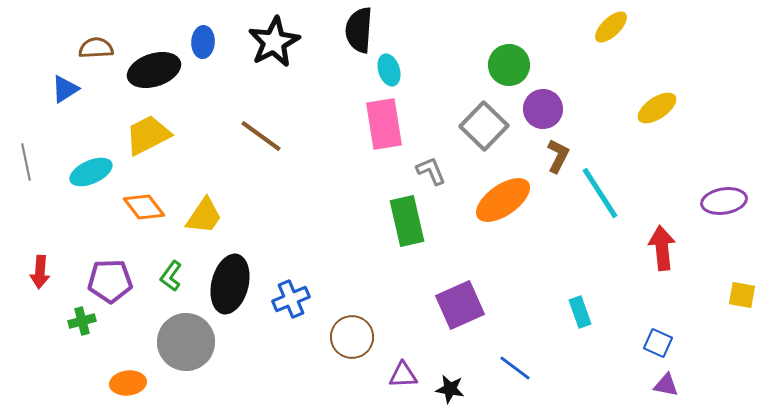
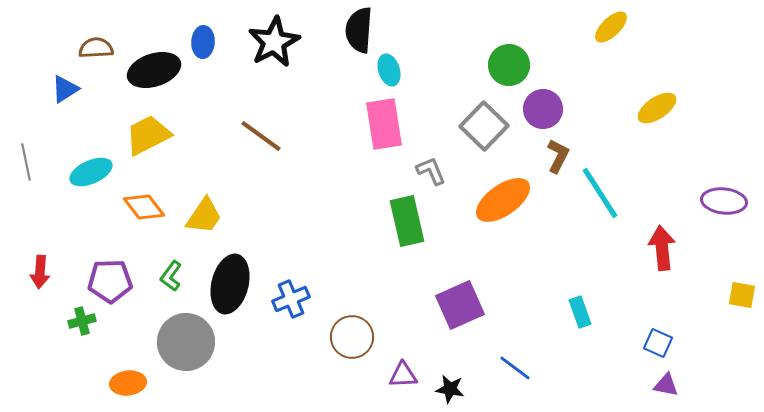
purple ellipse at (724, 201): rotated 15 degrees clockwise
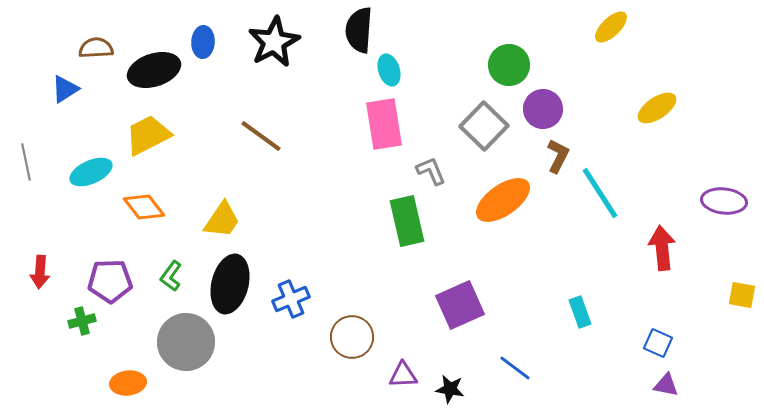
yellow trapezoid at (204, 216): moved 18 px right, 4 px down
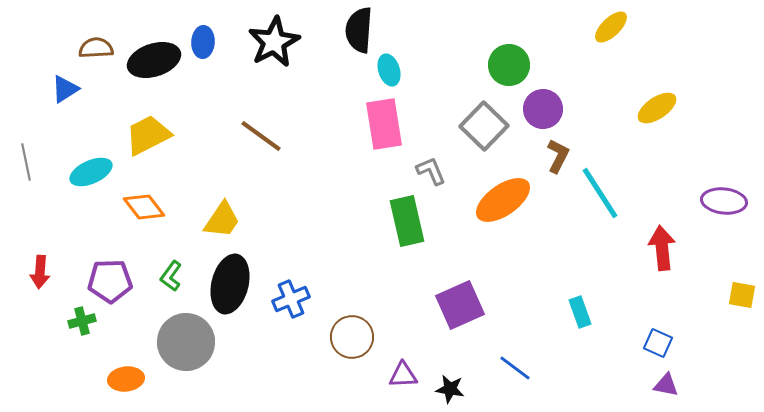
black ellipse at (154, 70): moved 10 px up
orange ellipse at (128, 383): moved 2 px left, 4 px up
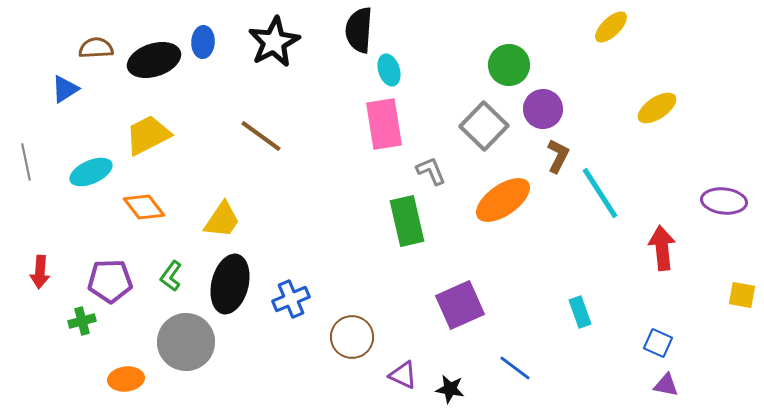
purple triangle at (403, 375): rotated 28 degrees clockwise
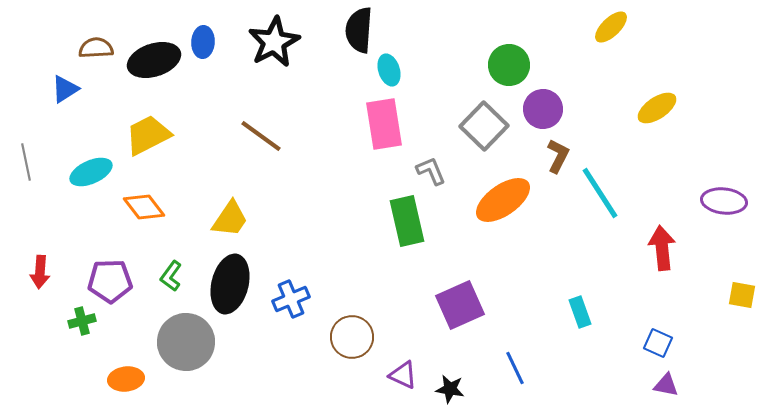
yellow trapezoid at (222, 220): moved 8 px right, 1 px up
blue line at (515, 368): rotated 28 degrees clockwise
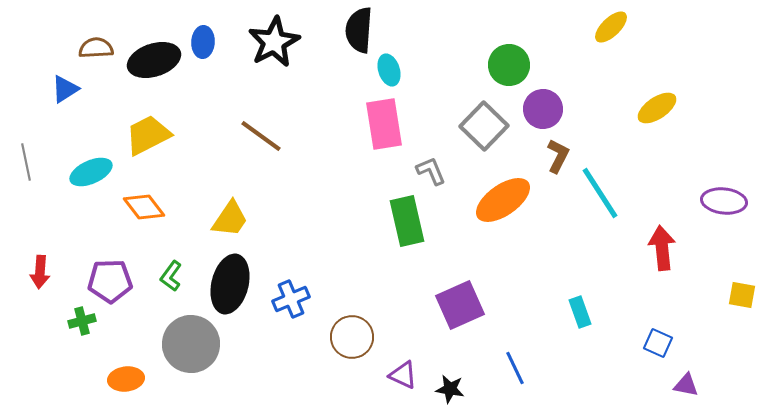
gray circle at (186, 342): moved 5 px right, 2 px down
purple triangle at (666, 385): moved 20 px right
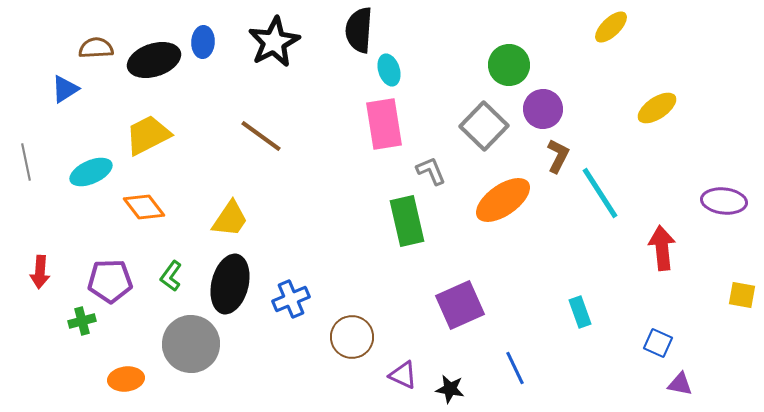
purple triangle at (686, 385): moved 6 px left, 1 px up
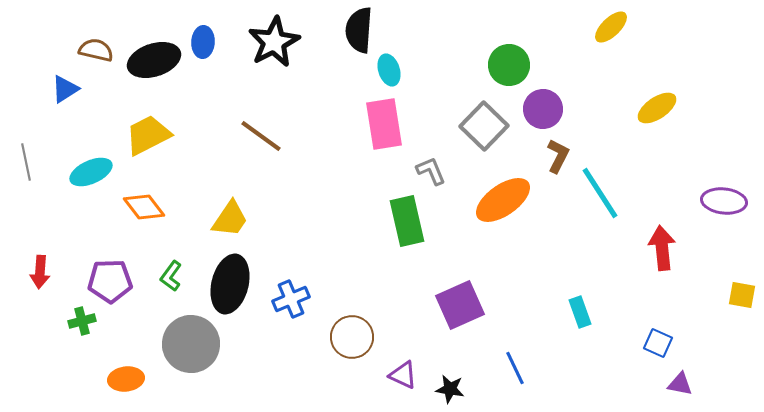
brown semicircle at (96, 48): moved 2 px down; rotated 16 degrees clockwise
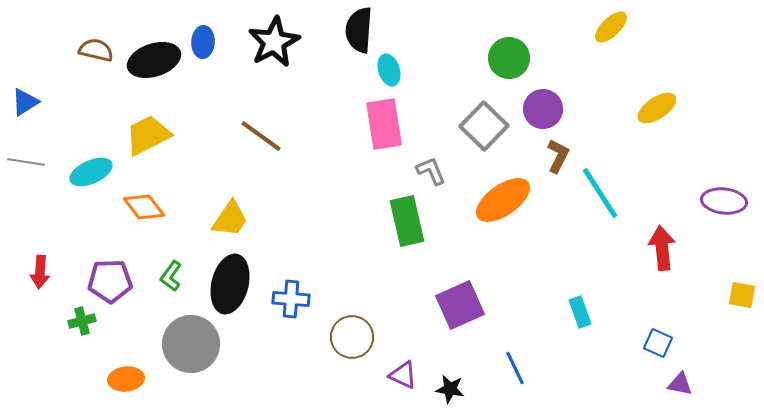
green circle at (509, 65): moved 7 px up
blue triangle at (65, 89): moved 40 px left, 13 px down
gray line at (26, 162): rotated 69 degrees counterclockwise
blue cross at (291, 299): rotated 27 degrees clockwise
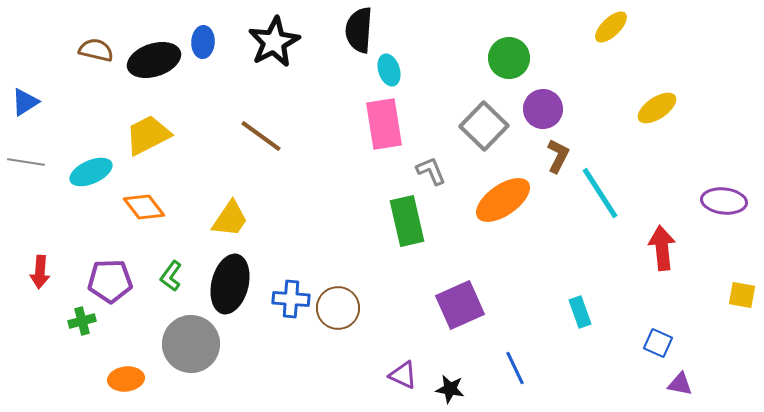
brown circle at (352, 337): moved 14 px left, 29 px up
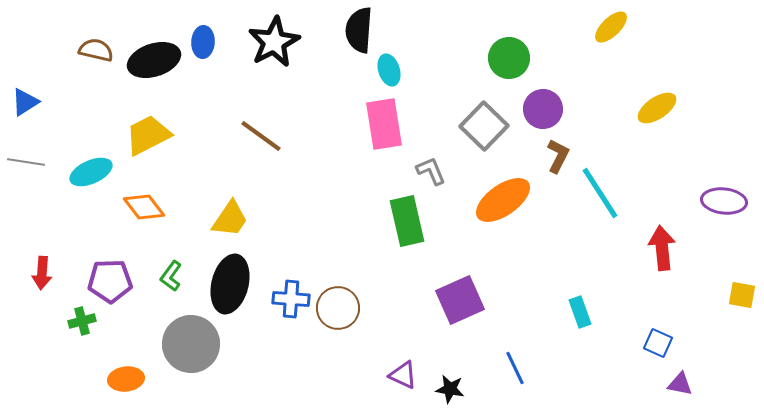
red arrow at (40, 272): moved 2 px right, 1 px down
purple square at (460, 305): moved 5 px up
